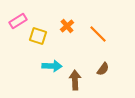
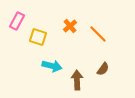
pink rectangle: moved 1 px left; rotated 30 degrees counterclockwise
orange cross: moved 3 px right
yellow square: moved 1 px down
cyan arrow: rotated 12 degrees clockwise
brown arrow: moved 2 px right
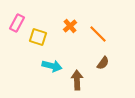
pink rectangle: moved 2 px down
brown semicircle: moved 6 px up
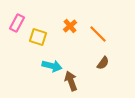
brown arrow: moved 6 px left, 1 px down; rotated 18 degrees counterclockwise
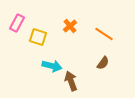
orange line: moved 6 px right; rotated 12 degrees counterclockwise
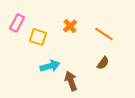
cyan arrow: moved 2 px left; rotated 30 degrees counterclockwise
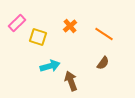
pink rectangle: rotated 18 degrees clockwise
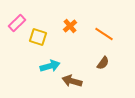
brown arrow: moved 1 px right; rotated 54 degrees counterclockwise
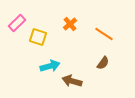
orange cross: moved 2 px up
